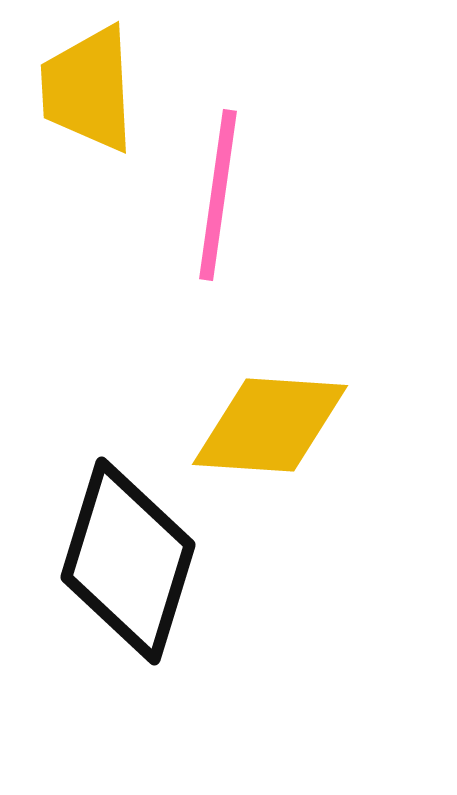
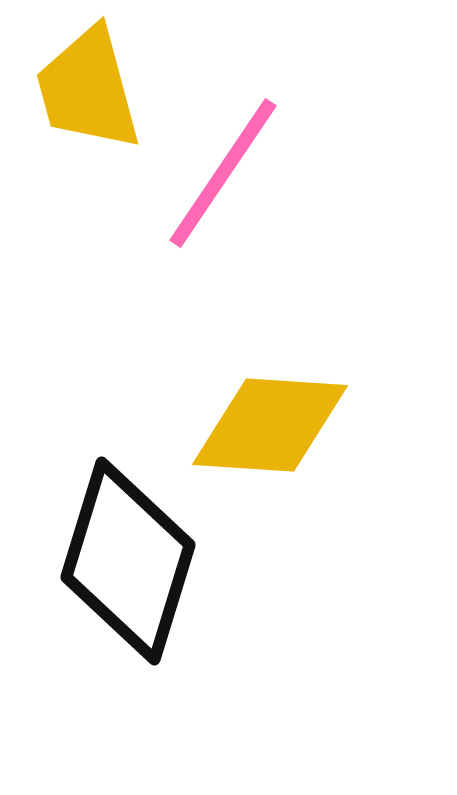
yellow trapezoid: rotated 12 degrees counterclockwise
pink line: moved 5 px right, 22 px up; rotated 26 degrees clockwise
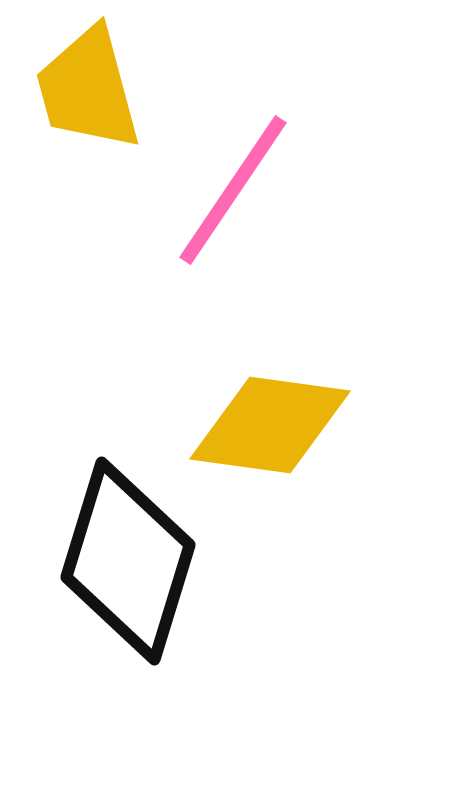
pink line: moved 10 px right, 17 px down
yellow diamond: rotated 4 degrees clockwise
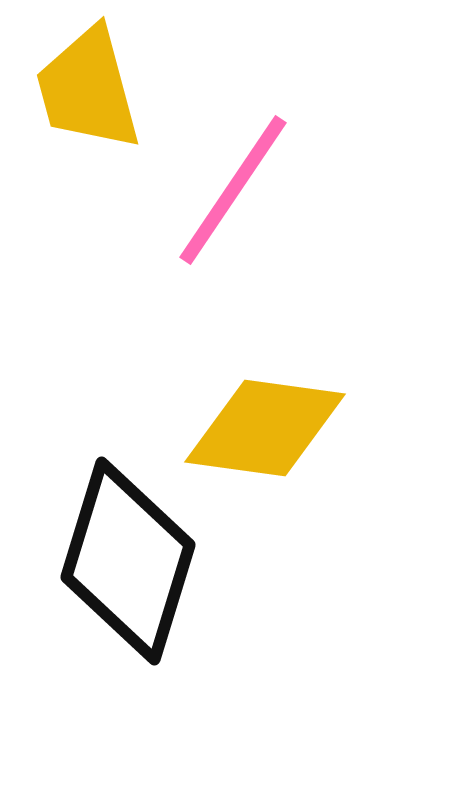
yellow diamond: moved 5 px left, 3 px down
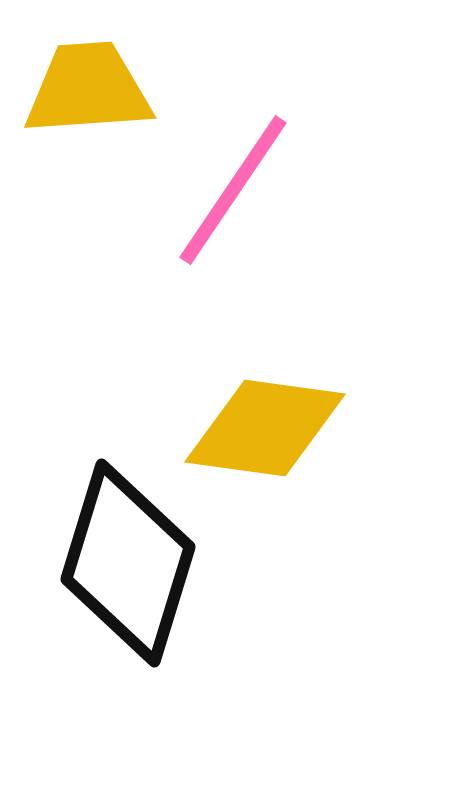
yellow trapezoid: rotated 101 degrees clockwise
black diamond: moved 2 px down
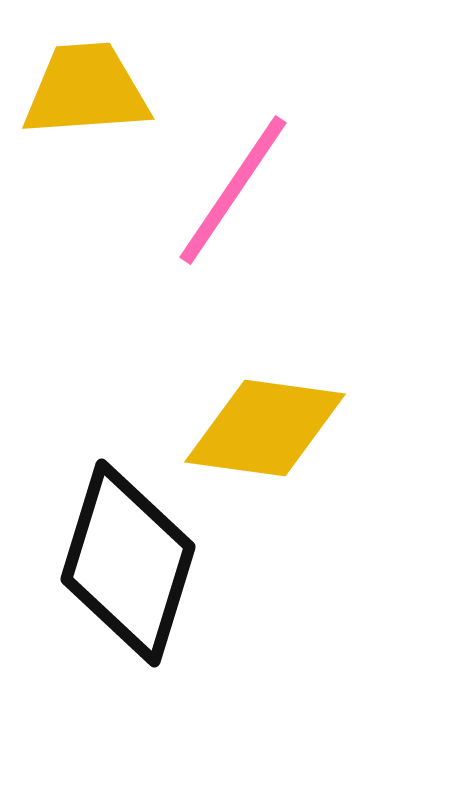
yellow trapezoid: moved 2 px left, 1 px down
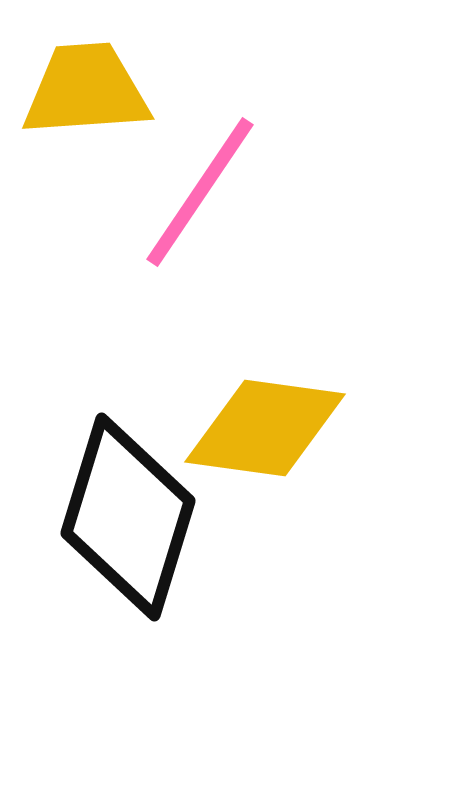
pink line: moved 33 px left, 2 px down
black diamond: moved 46 px up
